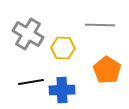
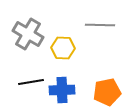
orange pentagon: moved 22 px down; rotated 28 degrees clockwise
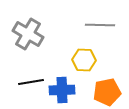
yellow hexagon: moved 21 px right, 12 px down
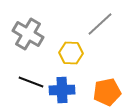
gray line: moved 1 px up; rotated 44 degrees counterclockwise
yellow hexagon: moved 13 px left, 7 px up
black line: rotated 30 degrees clockwise
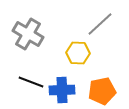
yellow hexagon: moved 7 px right
orange pentagon: moved 5 px left, 1 px up
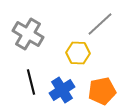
black line: rotated 55 degrees clockwise
blue cross: rotated 30 degrees counterclockwise
